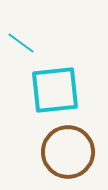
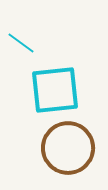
brown circle: moved 4 px up
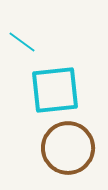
cyan line: moved 1 px right, 1 px up
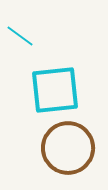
cyan line: moved 2 px left, 6 px up
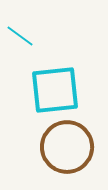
brown circle: moved 1 px left, 1 px up
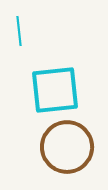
cyan line: moved 1 px left, 5 px up; rotated 48 degrees clockwise
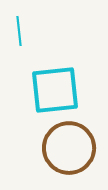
brown circle: moved 2 px right, 1 px down
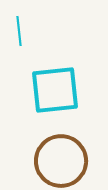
brown circle: moved 8 px left, 13 px down
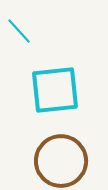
cyan line: rotated 36 degrees counterclockwise
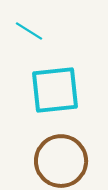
cyan line: moved 10 px right; rotated 16 degrees counterclockwise
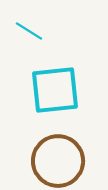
brown circle: moved 3 px left
